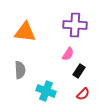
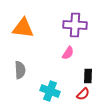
orange triangle: moved 2 px left, 4 px up
pink semicircle: moved 1 px up
black rectangle: moved 9 px right, 5 px down; rotated 32 degrees counterclockwise
cyan cross: moved 4 px right
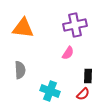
purple cross: rotated 15 degrees counterclockwise
